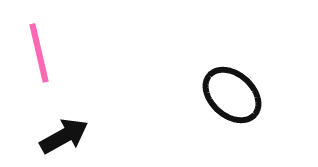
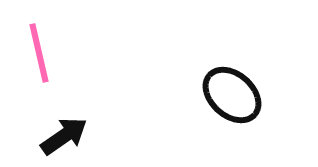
black arrow: rotated 6 degrees counterclockwise
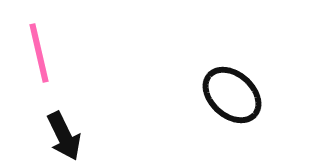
black arrow: rotated 99 degrees clockwise
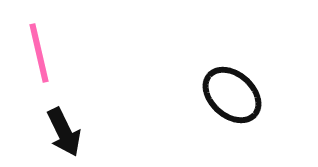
black arrow: moved 4 px up
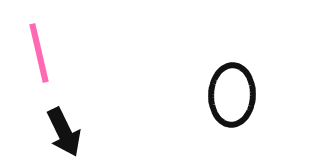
black ellipse: rotated 50 degrees clockwise
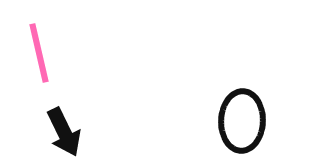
black ellipse: moved 10 px right, 26 px down
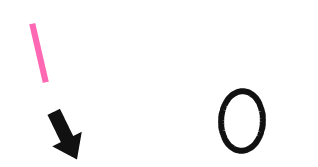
black arrow: moved 1 px right, 3 px down
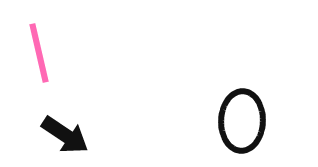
black arrow: rotated 30 degrees counterclockwise
